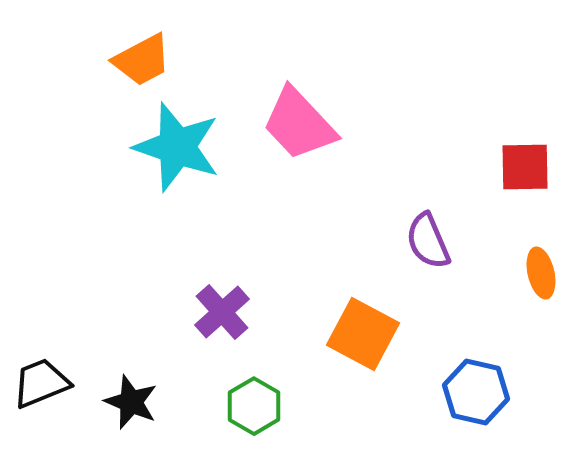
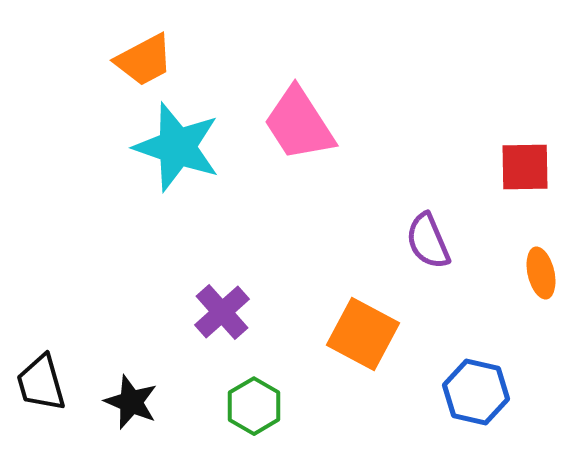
orange trapezoid: moved 2 px right
pink trapezoid: rotated 10 degrees clockwise
black trapezoid: rotated 84 degrees counterclockwise
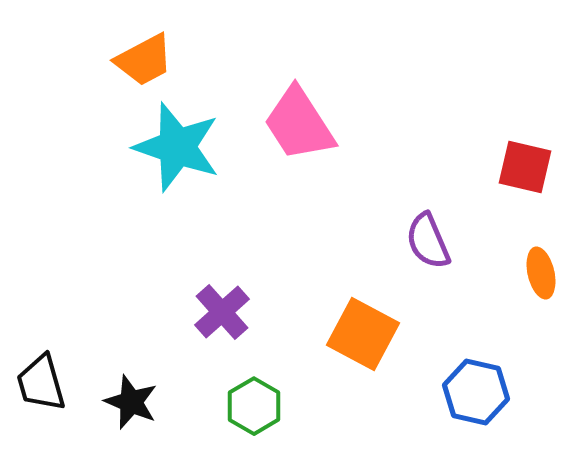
red square: rotated 14 degrees clockwise
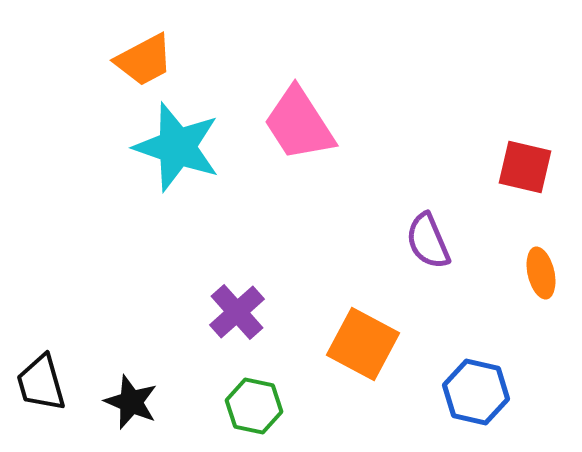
purple cross: moved 15 px right
orange square: moved 10 px down
green hexagon: rotated 18 degrees counterclockwise
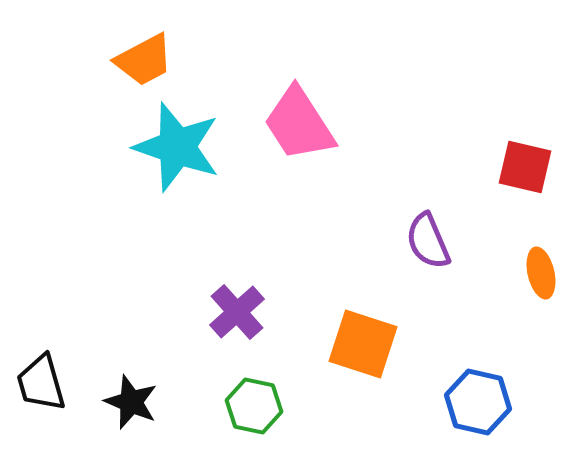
orange square: rotated 10 degrees counterclockwise
blue hexagon: moved 2 px right, 10 px down
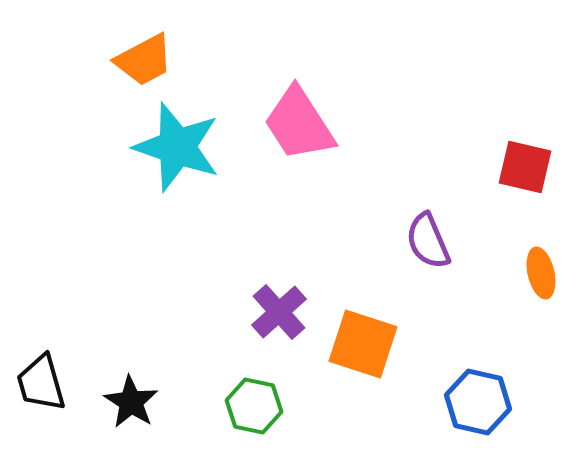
purple cross: moved 42 px right
black star: rotated 10 degrees clockwise
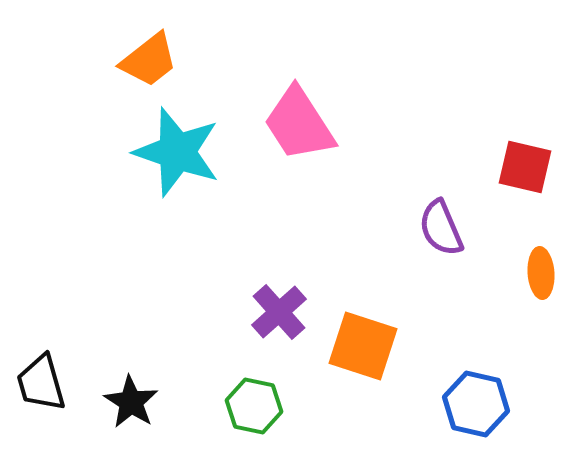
orange trapezoid: moved 5 px right; rotated 10 degrees counterclockwise
cyan star: moved 5 px down
purple semicircle: moved 13 px right, 13 px up
orange ellipse: rotated 9 degrees clockwise
orange square: moved 2 px down
blue hexagon: moved 2 px left, 2 px down
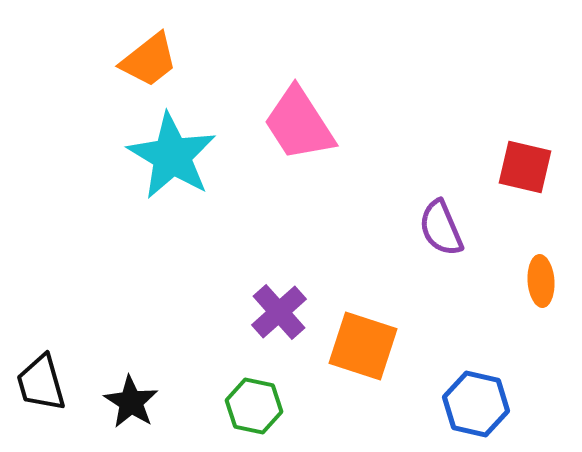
cyan star: moved 5 px left, 4 px down; rotated 12 degrees clockwise
orange ellipse: moved 8 px down
